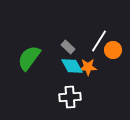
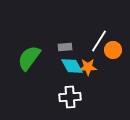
gray rectangle: moved 3 px left; rotated 48 degrees counterclockwise
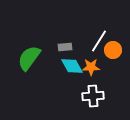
orange star: moved 3 px right
white cross: moved 23 px right, 1 px up
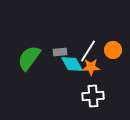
white line: moved 11 px left, 10 px down
gray rectangle: moved 5 px left, 5 px down
cyan diamond: moved 2 px up
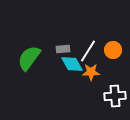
gray rectangle: moved 3 px right, 3 px up
orange star: moved 5 px down
white cross: moved 22 px right
